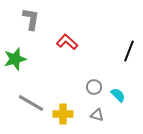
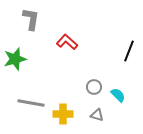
gray line: rotated 20 degrees counterclockwise
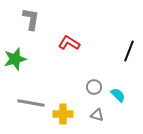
red L-shape: moved 2 px right, 1 px down; rotated 10 degrees counterclockwise
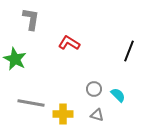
green star: rotated 30 degrees counterclockwise
gray circle: moved 2 px down
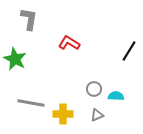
gray L-shape: moved 2 px left
black line: rotated 10 degrees clockwise
cyan semicircle: moved 2 px left, 1 px down; rotated 42 degrees counterclockwise
gray triangle: rotated 40 degrees counterclockwise
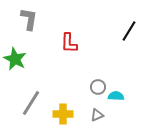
red L-shape: rotated 120 degrees counterclockwise
black line: moved 20 px up
gray circle: moved 4 px right, 2 px up
gray line: rotated 68 degrees counterclockwise
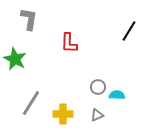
cyan semicircle: moved 1 px right, 1 px up
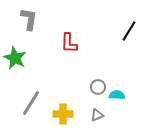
green star: moved 1 px up
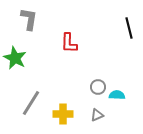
black line: moved 3 px up; rotated 45 degrees counterclockwise
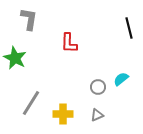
cyan semicircle: moved 4 px right, 16 px up; rotated 42 degrees counterclockwise
